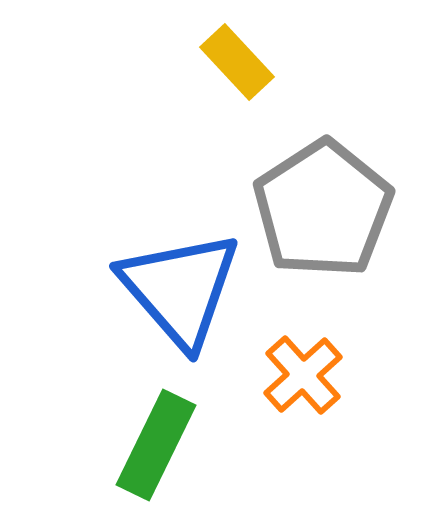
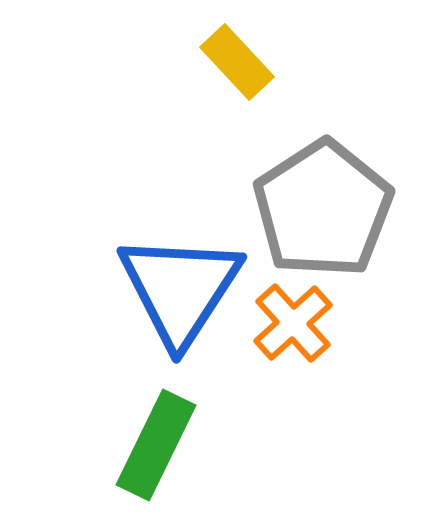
blue triangle: rotated 14 degrees clockwise
orange cross: moved 10 px left, 52 px up
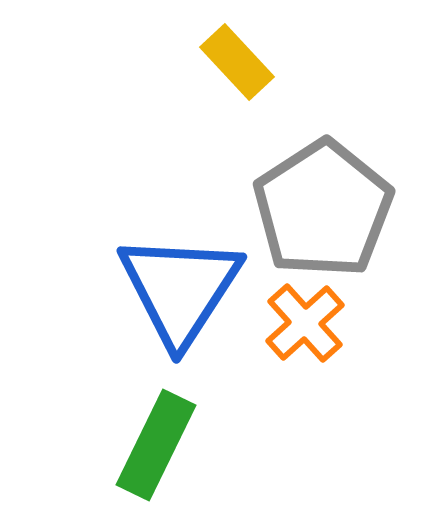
orange cross: moved 12 px right
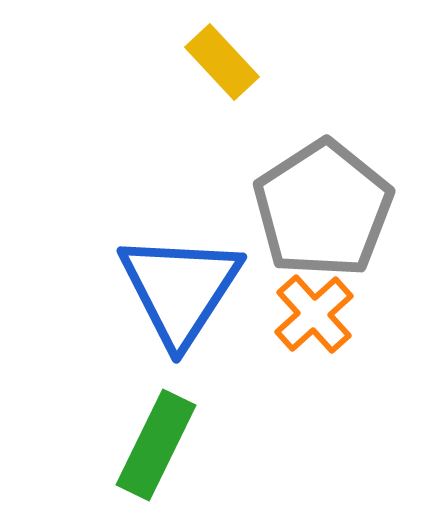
yellow rectangle: moved 15 px left
orange cross: moved 9 px right, 9 px up
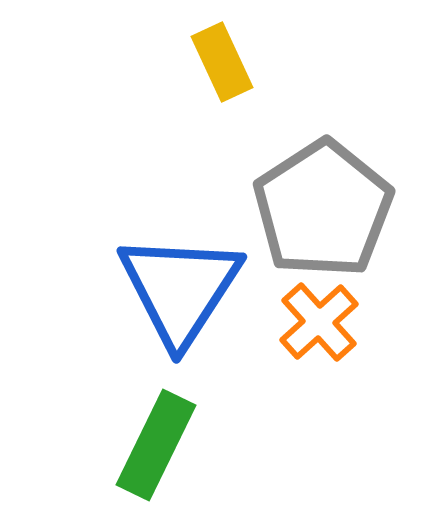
yellow rectangle: rotated 18 degrees clockwise
orange cross: moved 5 px right, 8 px down
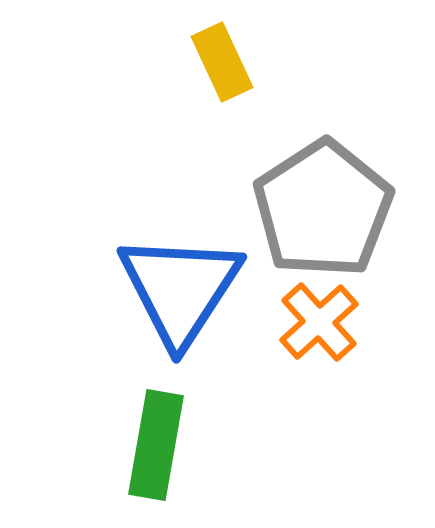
green rectangle: rotated 16 degrees counterclockwise
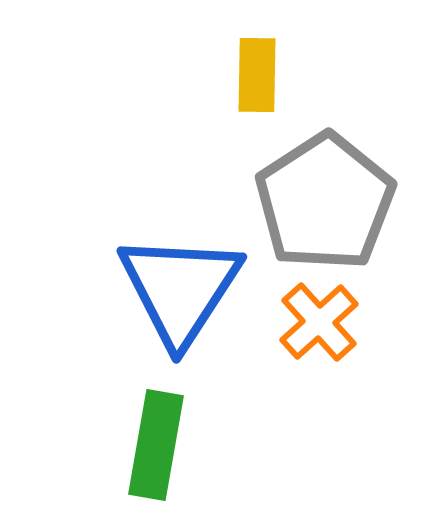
yellow rectangle: moved 35 px right, 13 px down; rotated 26 degrees clockwise
gray pentagon: moved 2 px right, 7 px up
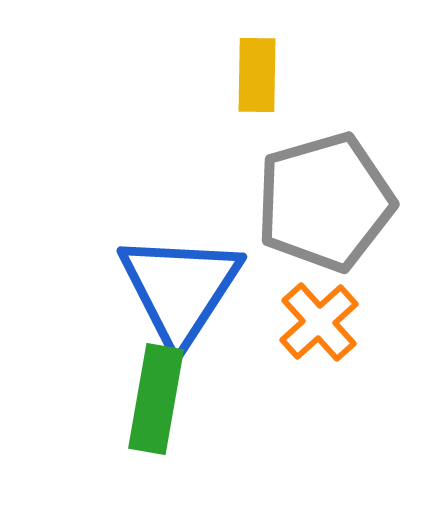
gray pentagon: rotated 17 degrees clockwise
green rectangle: moved 46 px up
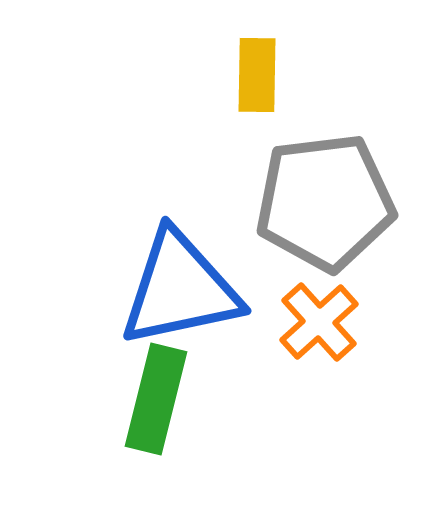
gray pentagon: rotated 9 degrees clockwise
blue triangle: rotated 45 degrees clockwise
green rectangle: rotated 4 degrees clockwise
